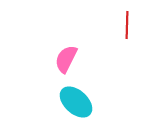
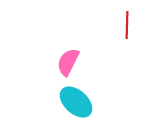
pink semicircle: moved 2 px right, 3 px down
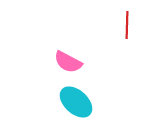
pink semicircle: rotated 88 degrees counterclockwise
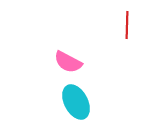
cyan ellipse: rotated 20 degrees clockwise
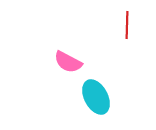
cyan ellipse: moved 20 px right, 5 px up
